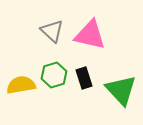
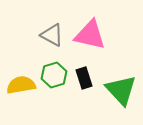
gray triangle: moved 4 px down; rotated 15 degrees counterclockwise
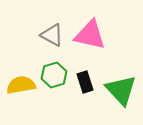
black rectangle: moved 1 px right, 4 px down
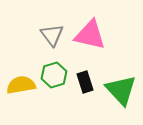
gray triangle: rotated 25 degrees clockwise
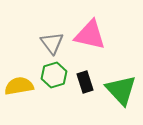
gray triangle: moved 8 px down
yellow semicircle: moved 2 px left, 1 px down
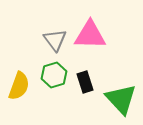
pink triangle: rotated 12 degrees counterclockwise
gray triangle: moved 3 px right, 3 px up
yellow semicircle: rotated 120 degrees clockwise
green triangle: moved 9 px down
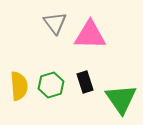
gray triangle: moved 17 px up
green hexagon: moved 3 px left, 10 px down
yellow semicircle: rotated 24 degrees counterclockwise
green triangle: rotated 8 degrees clockwise
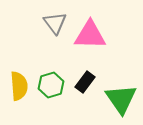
black rectangle: rotated 55 degrees clockwise
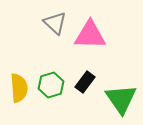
gray triangle: rotated 10 degrees counterclockwise
yellow semicircle: moved 2 px down
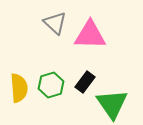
green triangle: moved 9 px left, 5 px down
